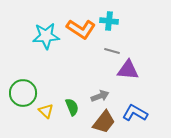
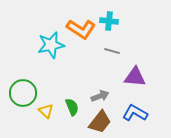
cyan star: moved 5 px right, 9 px down; rotated 8 degrees counterclockwise
purple triangle: moved 7 px right, 7 px down
brown trapezoid: moved 4 px left
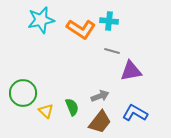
cyan star: moved 10 px left, 25 px up
purple triangle: moved 4 px left, 6 px up; rotated 15 degrees counterclockwise
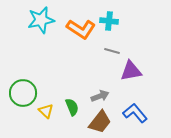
blue L-shape: rotated 20 degrees clockwise
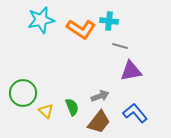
gray line: moved 8 px right, 5 px up
brown trapezoid: moved 1 px left
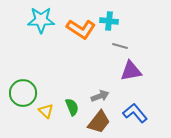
cyan star: rotated 12 degrees clockwise
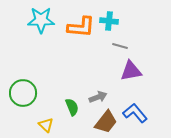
orange L-shape: moved 2 px up; rotated 28 degrees counterclockwise
gray arrow: moved 2 px left, 1 px down
yellow triangle: moved 14 px down
brown trapezoid: moved 7 px right
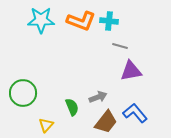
orange L-shape: moved 6 px up; rotated 16 degrees clockwise
yellow triangle: rotated 28 degrees clockwise
